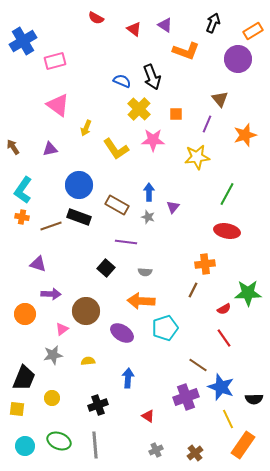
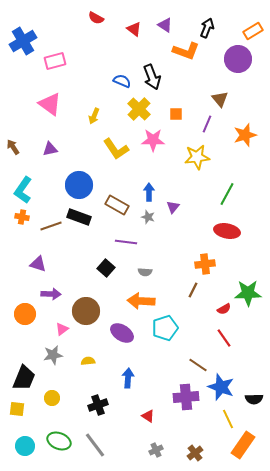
black arrow at (213, 23): moved 6 px left, 5 px down
pink triangle at (58, 105): moved 8 px left, 1 px up
yellow arrow at (86, 128): moved 8 px right, 12 px up
purple cross at (186, 397): rotated 15 degrees clockwise
gray line at (95, 445): rotated 32 degrees counterclockwise
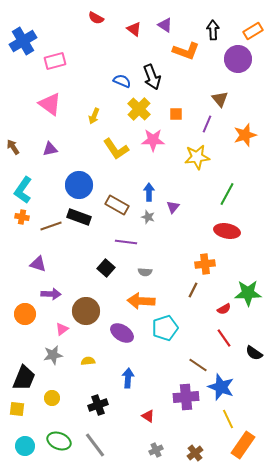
black arrow at (207, 28): moved 6 px right, 2 px down; rotated 24 degrees counterclockwise
black semicircle at (254, 399): moved 46 px up; rotated 36 degrees clockwise
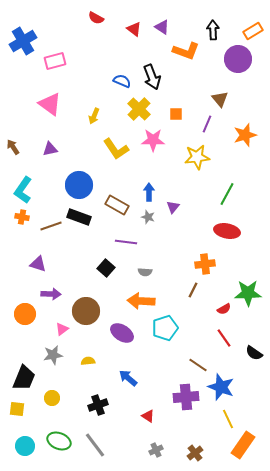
purple triangle at (165, 25): moved 3 px left, 2 px down
blue arrow at (128, 378): rotated 54 degrees counterclockwise
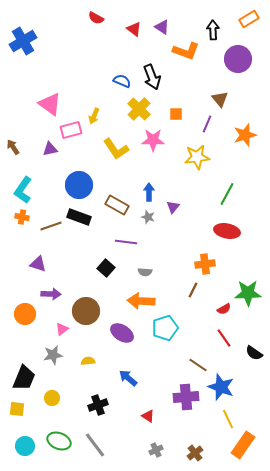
orange rectangle at (253, 31): moved 4 px left, 12 px up
pink rectangle at (55, 61): moved 16 px right, 69 px down
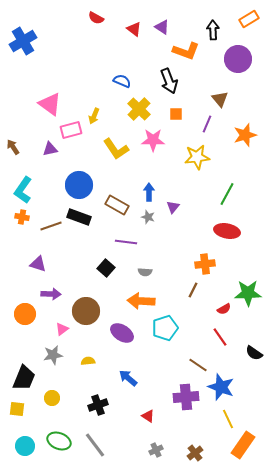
black arrow at (152, 77): moved 17 px right, 4 px down
red line at (224, 338): moved 4 px left, 1 px up
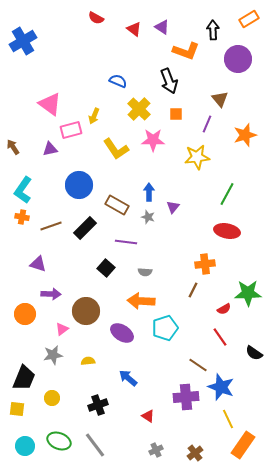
blue semicircle at (122, 81): moved 4 px left
black rectangle at (79, 217): moved 6 px right, 11 px down; rotated 65 degrees counterclockwise
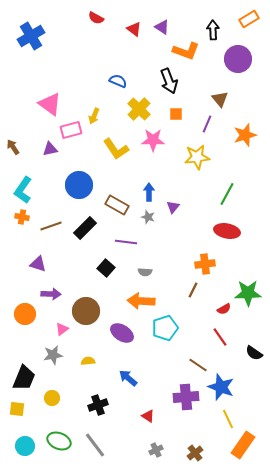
blue cross at (23, 41): moved 8 px right, 5 px up
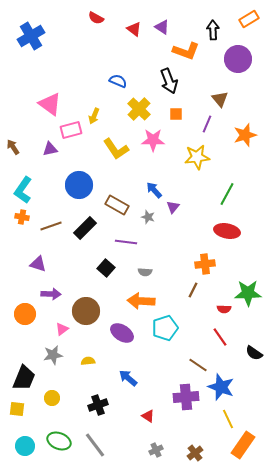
blue arrow at (149, 192): moved 5 px right, 2 px up; rotated 42 degrees counterclockwise
red semicircle at (224, 309): rotated 32 degrees clockwise
